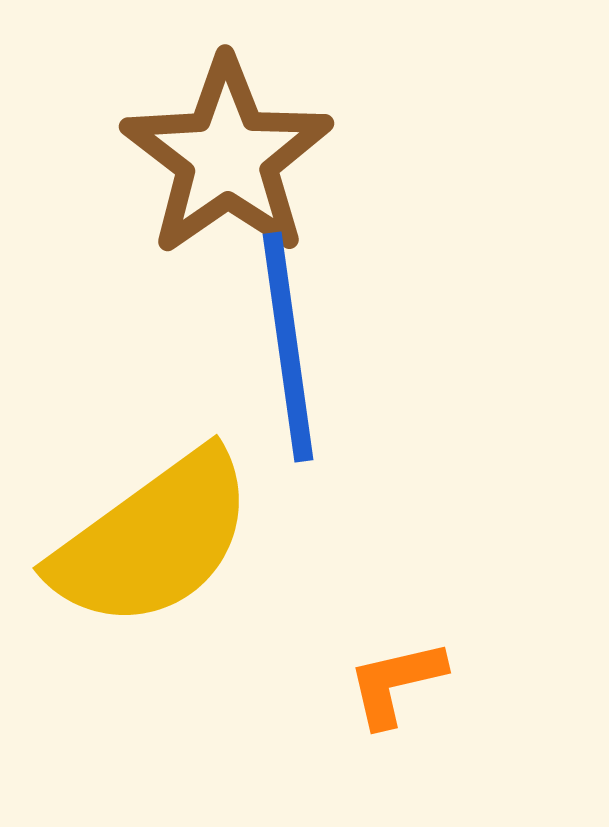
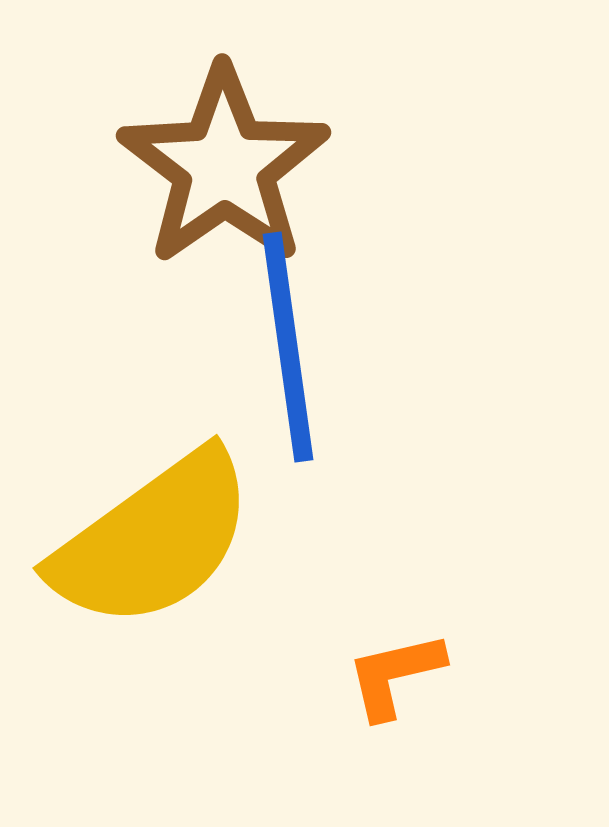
brown star: moved 3 px left, 9 px down
orange L-shape: moved 1 px left, 8 px up
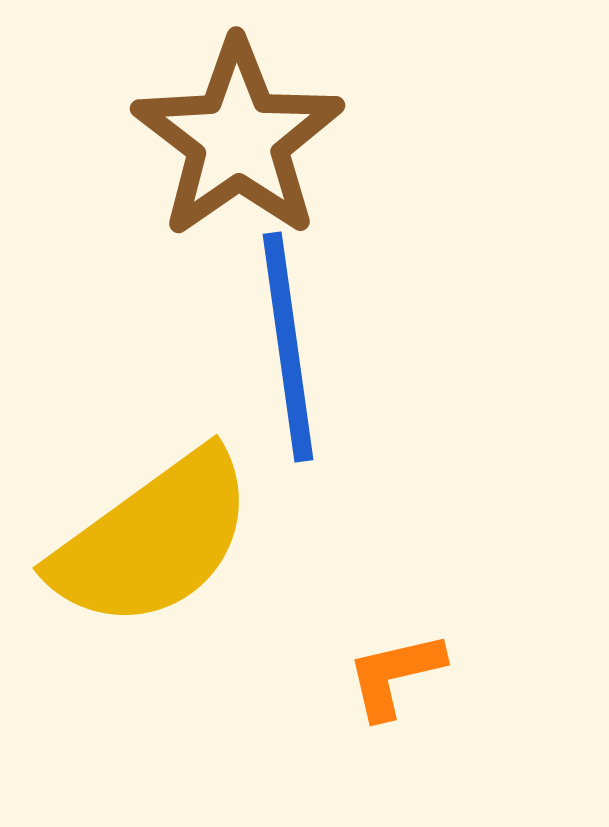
brown star: moved 14 px right, 27 px up
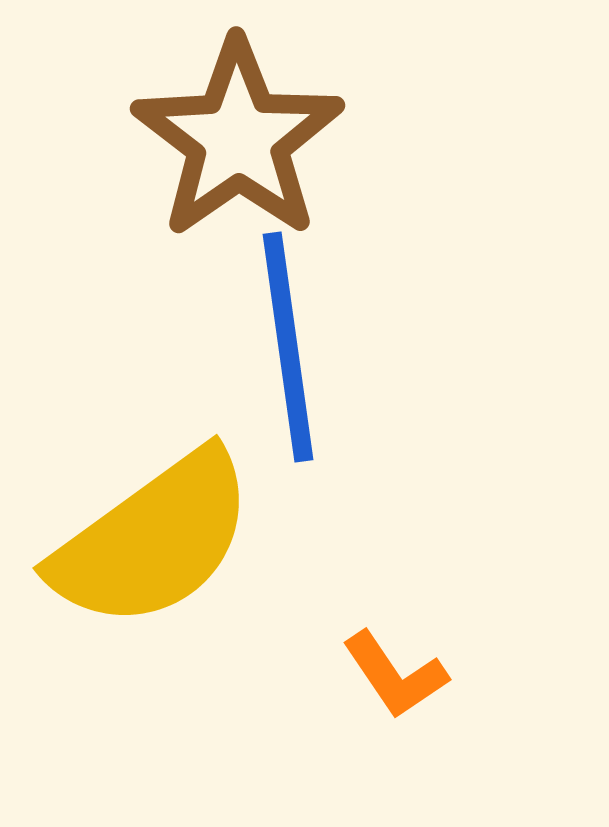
orange L-shape: rotated 111 degrees counterclockwise
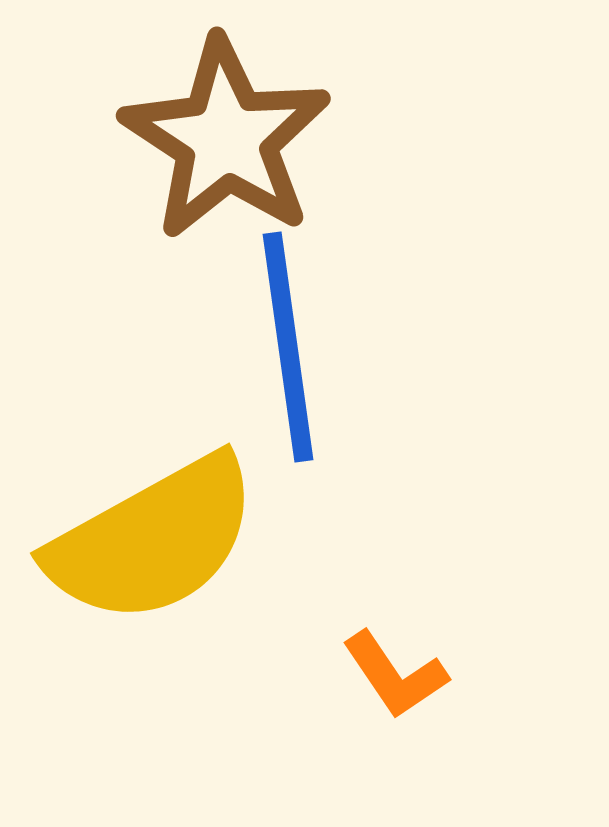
brown star: moved 12 px left; rotated 4 degrees counterclockwise
yellow semicircle: rotated 7 degrees clockwise
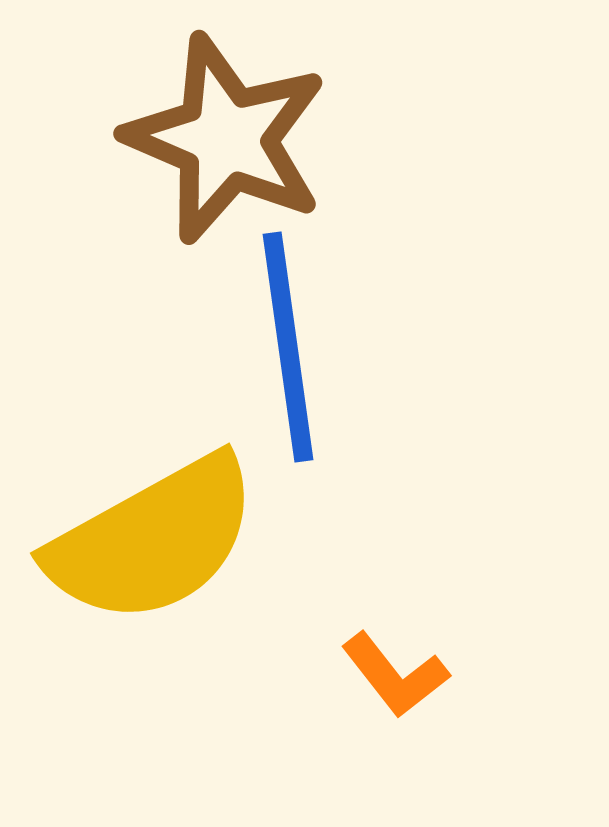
brown star: rotated 10 degrees counterclockwise
orange L-shape: rotated 4 degrees counterclockwise
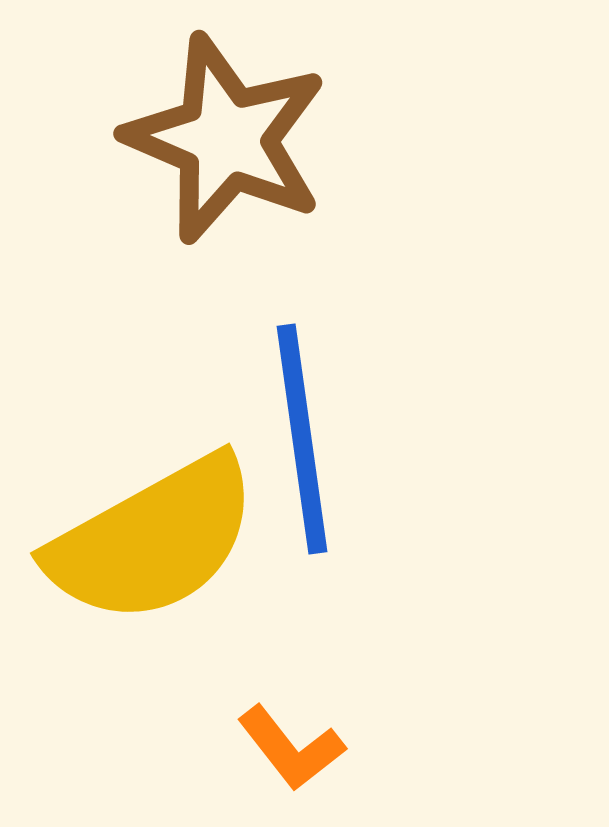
blue line: moved 14 px right, 92 px down
orange L-shape: moved 104 px left, 73 px down
